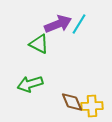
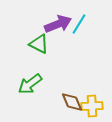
green arrow: rotated 20 degrees counterclockwise
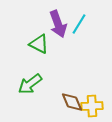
purple arrow: rotated 92 degrees clockwise
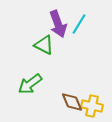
green triangle: moved 5 px right, 1 px down
yellow cross: rotated 15 degrees clockwise
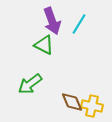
purple arrow: moved 6 px left, 3 px up
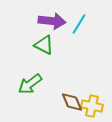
purple arrow: rotated 64 degrees counterclockwise
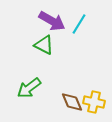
purple arrow: rotated 24 degrees clockwise
green arrow: moved 1 px left, 4 px down
yellow cross: moved 2 px right, 4 px up
